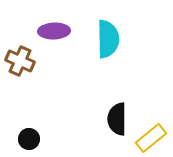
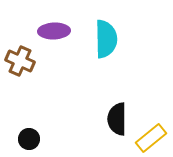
cyan semicircle: moved 2 px left
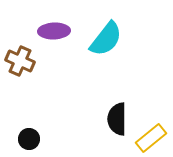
cyan semicircle: rotated 39 degrees clockwise
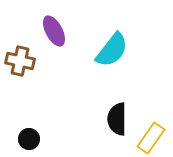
purple ellipse: rotated 64 degrees clockwise
cyan semicircle: moved 6 px right, 11 px down
brown cross: rotated 12 degrees counterclockwise
yellow rectangle: rotated 16 degrees counterclockwise
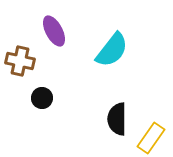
black circle: moved 13 px right, 41 px up
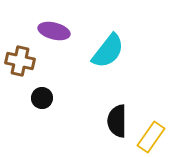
purple ellipse: rotated 48 degrees counterclockwise
cyan semicircle: moved 4 px left, 1 px down
black semicircle: moved 2 px down
yellow rectangle: moved 1 px up
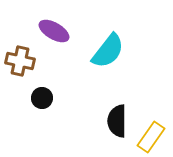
purple ellipse: rotated 16 degrees clockwise
